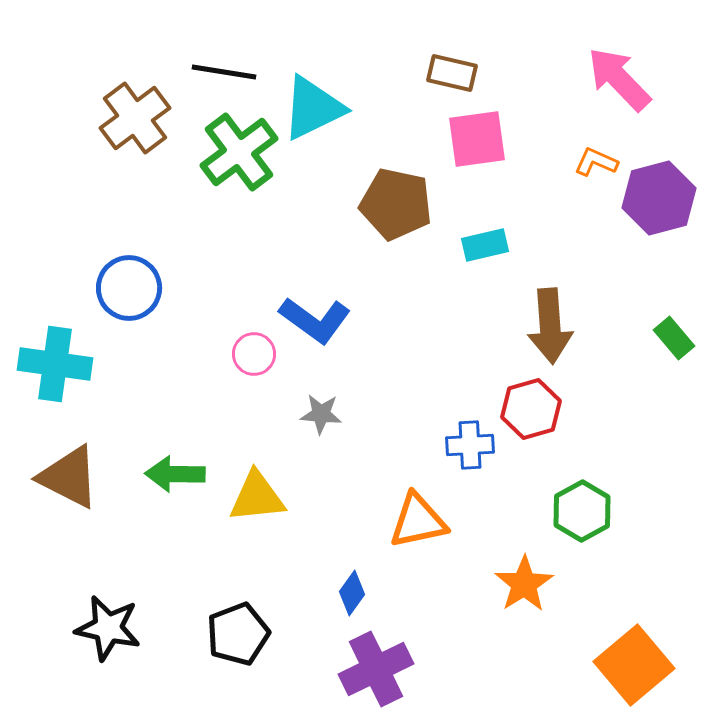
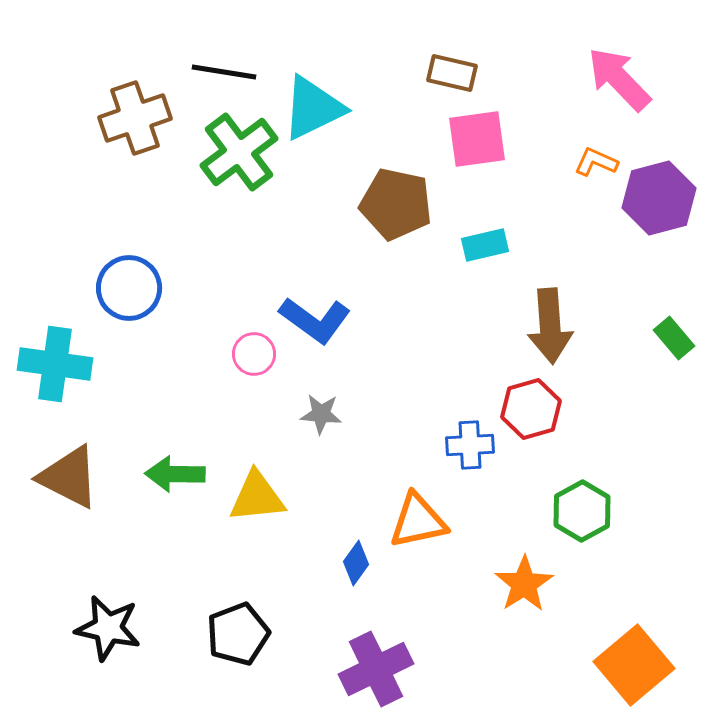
brown cross: rotated 18 degrees clockwise
blue diamond: moved 4 px right, 30 px up
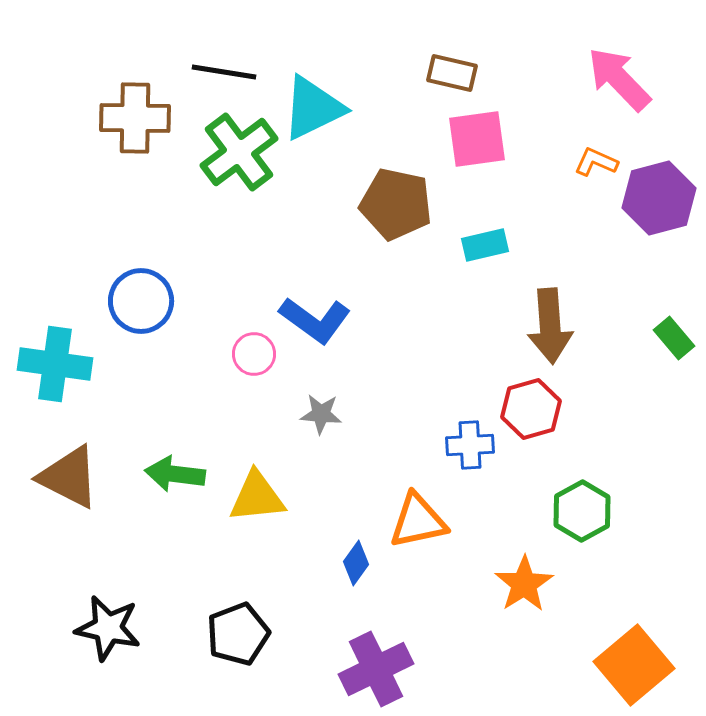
brown cross: rotated 20 degrees clockwise
blue circle: moved 12 px right, 13 px down
green arrow: rotated 6 degrees clockwise
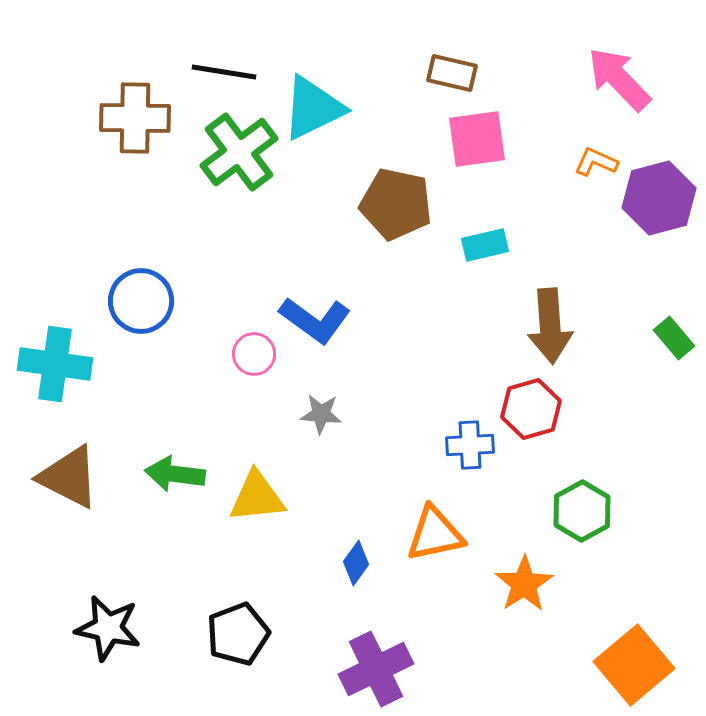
orange triangle: moved 17 px right, 13 px down
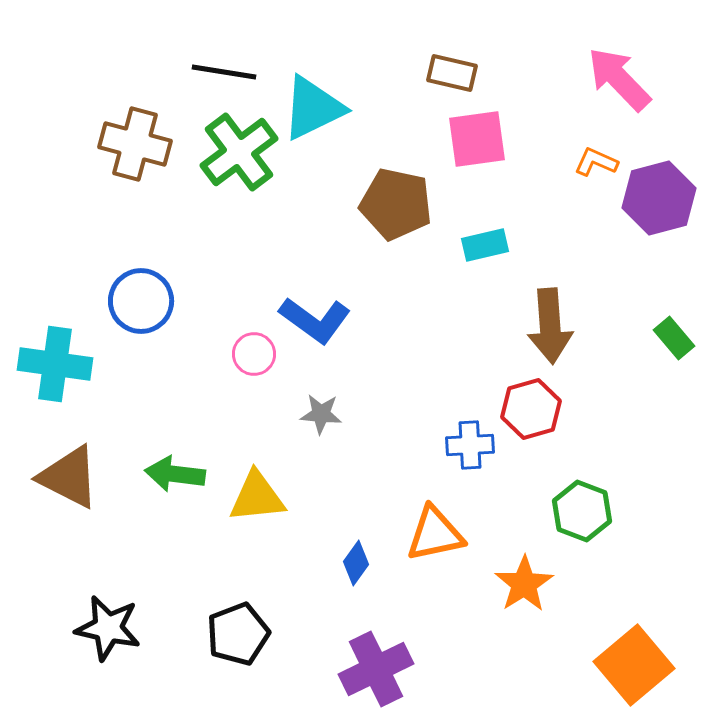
brown cross: moved 26 px down; rotated 14 degrees clockwise
green hexagon: rotated 10 degrees counterclockwise
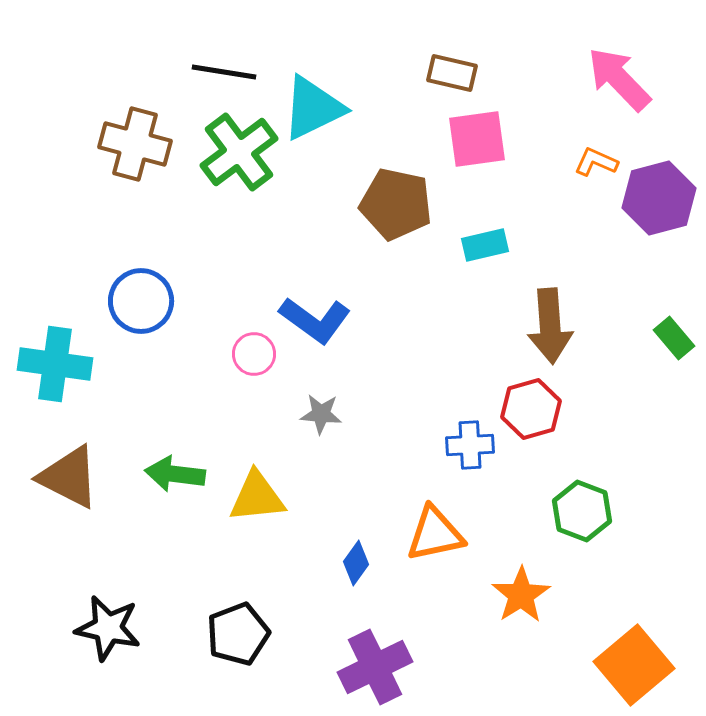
orange star: moved 3 px left, 11 px down
purple cross: moved 1 px left, 2 px up
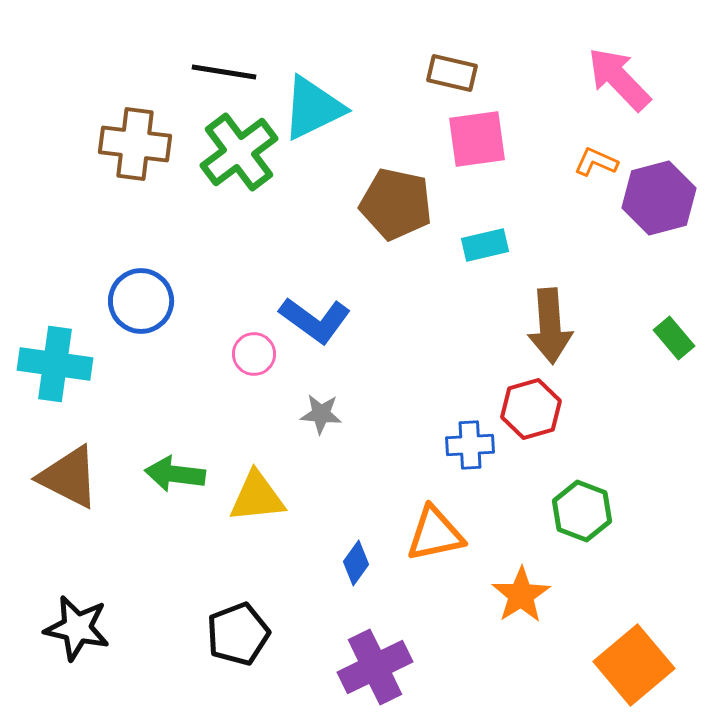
brown cross: rotated 8 degrees counterclockwise
black star: moved 31 px left
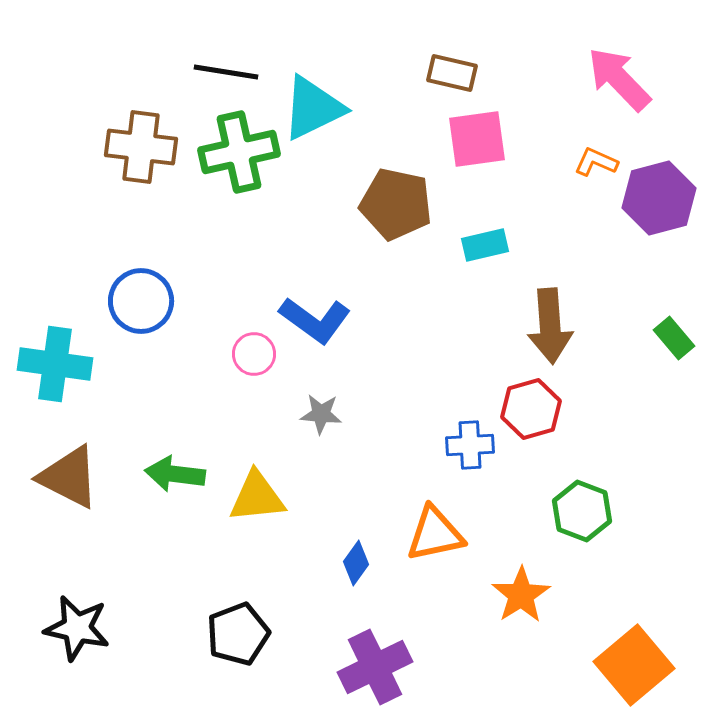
black line: moved 2 px right
brown cross: moved 6 px right, 3 px down
green cross: rotated 24 degrees clockwise
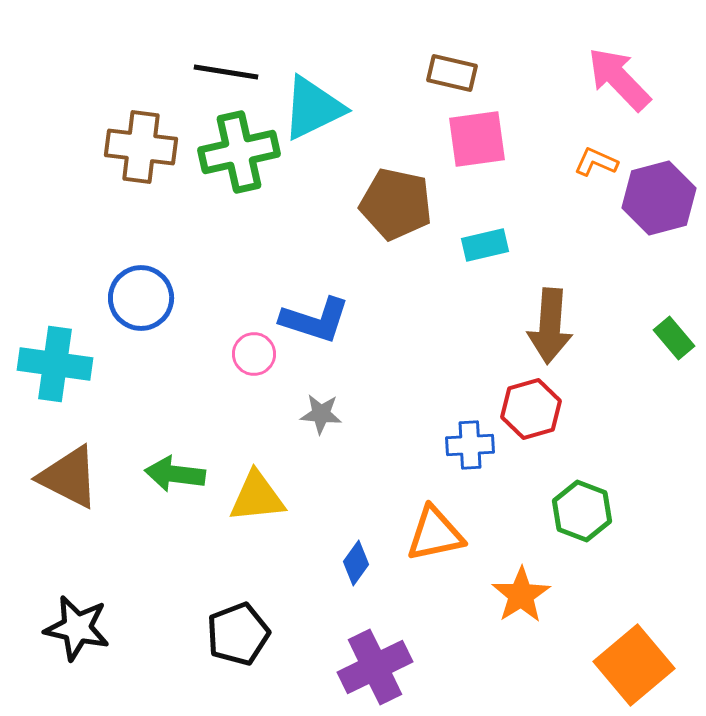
blue circle: moved 3 px up
blue L-shape: rotated 18 degrees counterclockwise
brown arrow: rotated 8 degrees clockwise
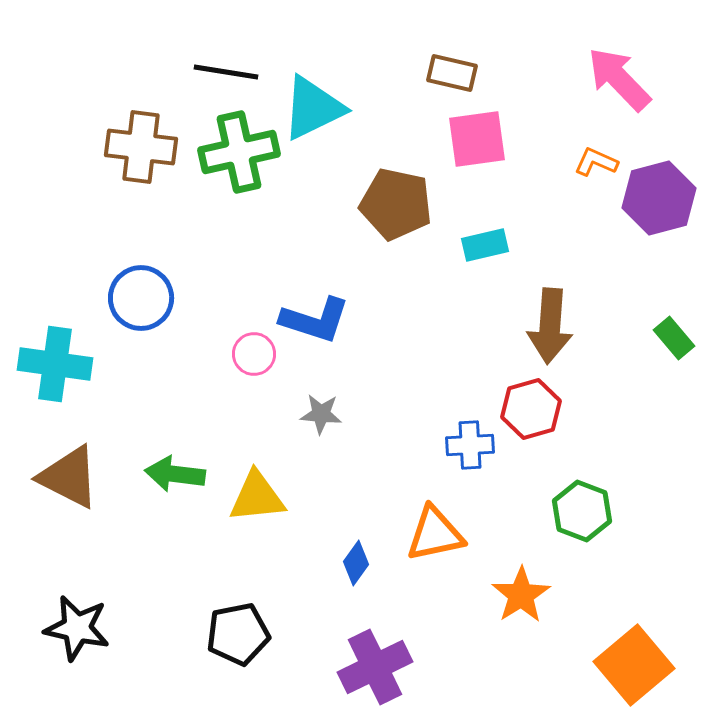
black pentagon: rotated 10 degrees clockwise
